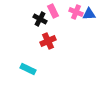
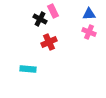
pink cross: moved 13 px right, 20 px down
red cross: moved 1 px right, 1 px down
cyan rectangle: rotated 21 degrees counterclockwise
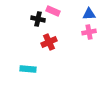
pink rectangle: rotated 40 degrees counterclockwise
black cross: moved 2 px left; rotated 16 degrees counterclockwise
pink cross: rotated 32 degrees counterclockwise
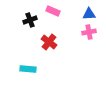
black cross: moved 8 px left, 1 px down; rotated 32 degrees counterclockwise
red cross: rotated 28 degrees counterclockwise
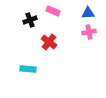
blue triangle: moved 1 px left, 1 px up
